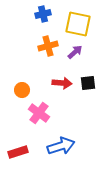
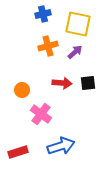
pink cross: moved 2 px right, 1 px down
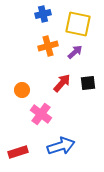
red arrow: rotated 54 degrees counterclockwise
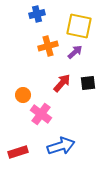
blue cross: moved 6 px left
yellow square: moved 1 px right, 2 px down
orange circle: moved 1 px right, 5 px down
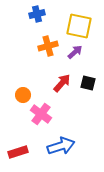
black square: rotated 21 degrees clockwise
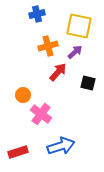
red arrow: moved 4 px left, 11 px up
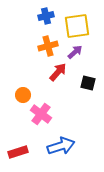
blue cross: moved 9 px right, 2 px down
yellow square: moved 2 px left; rotated 20 degrees counterclockwise
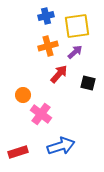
red arrow: moved 1 px right, 2 px down
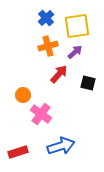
blue cross: moved 2 px down; rotated 28 degrees counterclockwise
